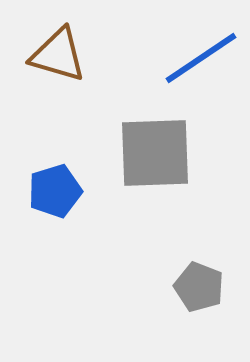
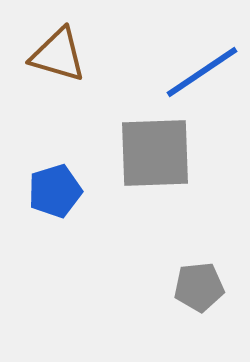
blue line: moved 1 px right, 14 px down
gray pentagon: rotated 27 degrees counterclockwise
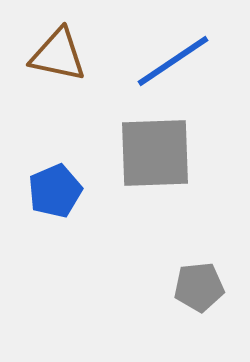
brown triangle: rotated 4 degrees counterclockwise
blue line: moved 29 px left, 11 px up
blue pentagon: rotated 6 degrees counterclockwise
